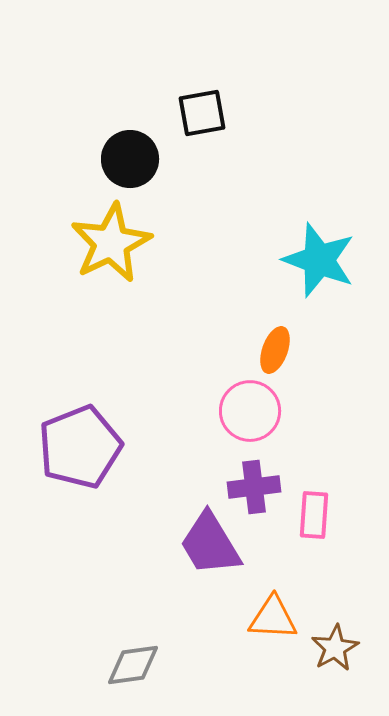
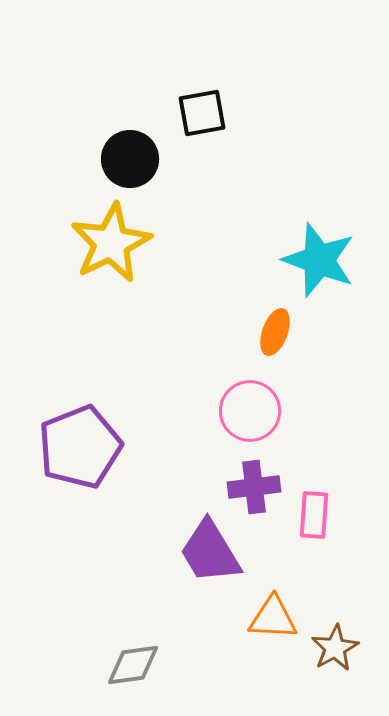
orange ellipse: moved 18 px up
purple trapezoid: moved 8 px down
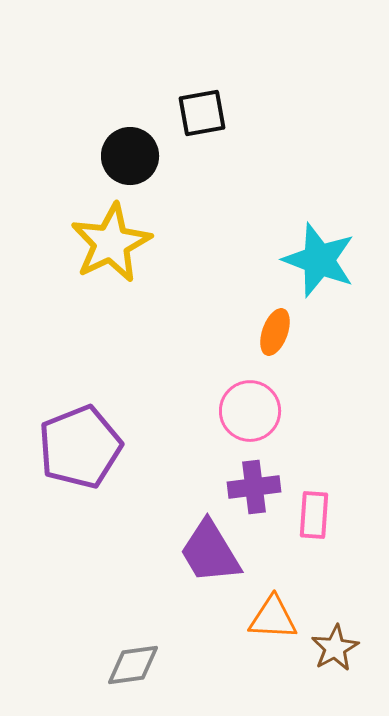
black circle: moved 3 px up
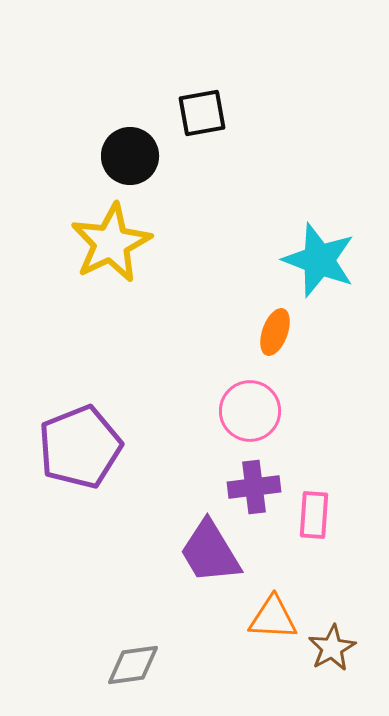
brown star: moved 3 px left
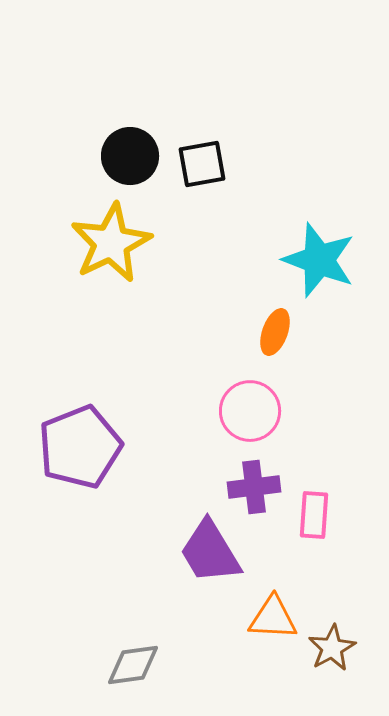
black square: moved 51 px down
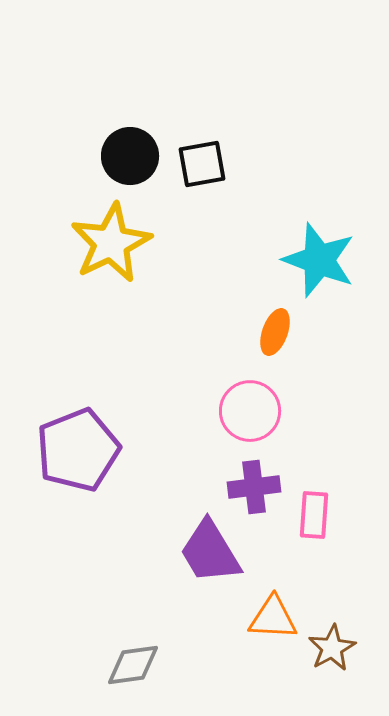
purple pentagon: moved 2 px left, 3 px down
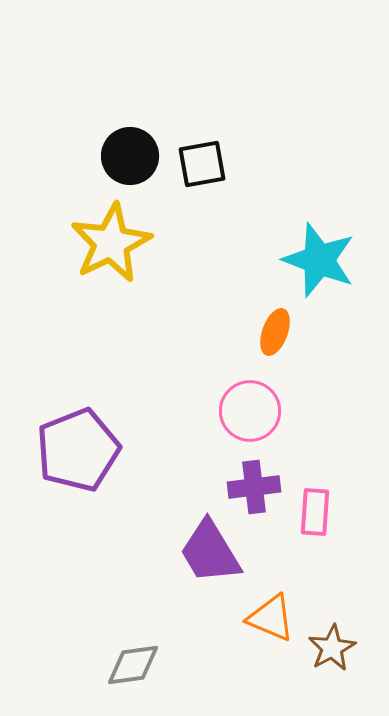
pink rectangle: moved 1 px right, 3 px up
orange triangle: moved 2 px left; rotated 20 degrees clockwise
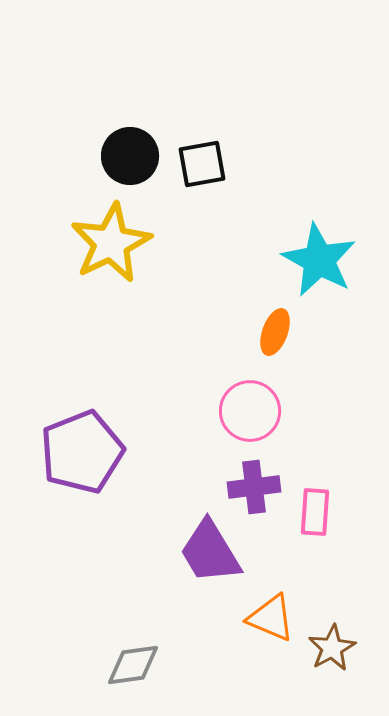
cyan star: rotated 8 degrees clockwise
purple pentagon: moved 4 px right, 2 px down
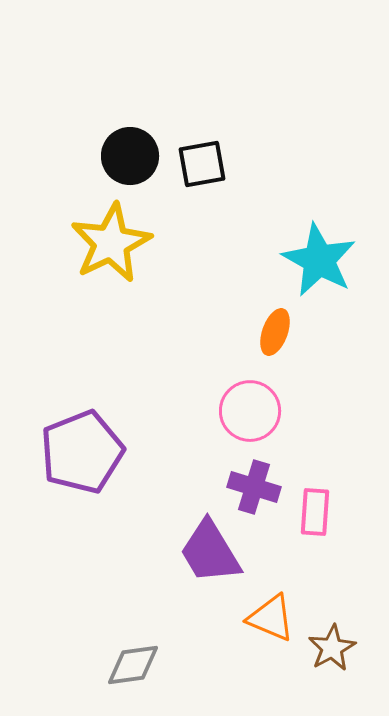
purple cross: rotated 24 degrees clockwise
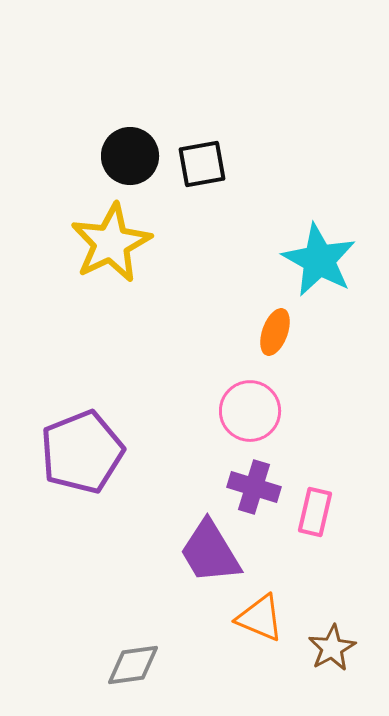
pink rectangle: rotated 9 degrees clockwise
orange triangle: moved 11 px left
